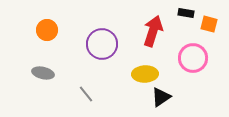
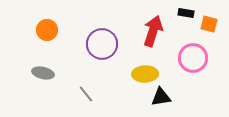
black triangle: rotated 25 degrees clockwise
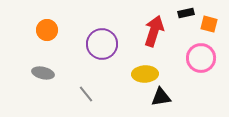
black rectangle: rotated 21 degrees counterclockwise
red arrow: moved 1 px right
pink circle: moved 8 px right
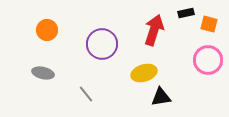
red arrow: moved 1 px up
pink circle: moved 7 px right, 2 px down
yellow ellipse: moved 1 px left, 1 px up; rotated 15 degrees counterclockwise
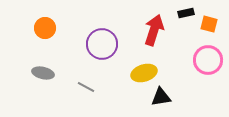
orange circle: moved 2 px left, 2 px up
gray line: moved 7 px up; rotated 24 degrees counterclockwise
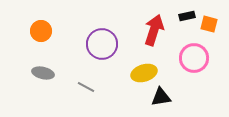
black rectangle: moved 1 px right, 3 px down
orange circle: moved 4 px left, 3 px down
pink circle: moved 14 px left, 2 px up
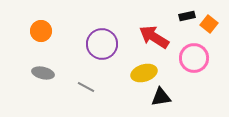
orange square: rotated 24 degrees clockwise
red arrow: moved 7 px down; rotated 76 degrees counterclockwise
